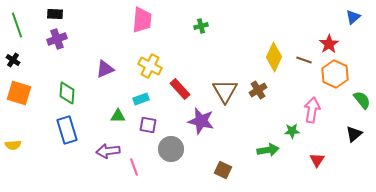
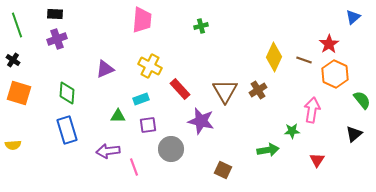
purple square: rotated 18 degrees counterclockwise
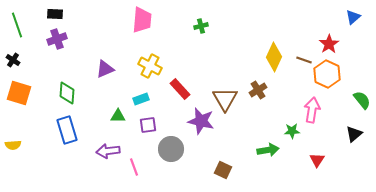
orange hexagon: moved 8 px left
brown triangle: moved 8 px down
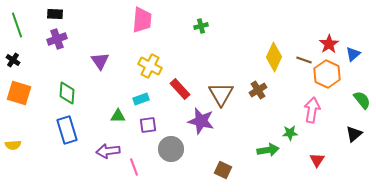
blue triangle: moved 37 px down
purple triangle: moved 5 px left, 8 px up; rotated 42 degrees counterclockwise
brown triangle: moved 4 px left, 5 px up
green star: moved 2 px left, 2 px down
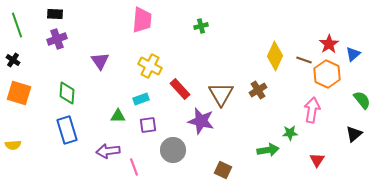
yellow diamond: moved 1 px right, 1 px up
gray circle: moved 2 px right, 1 px down
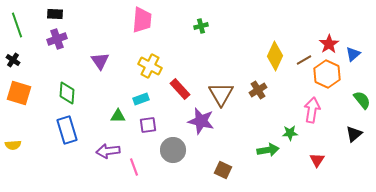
brown line: rotated 49 degrees counterclockwise
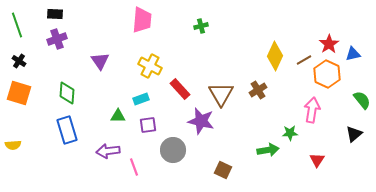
blue triangle: rotated 28 degrees clockwise
black cross: moved 6 px right, 1 px down
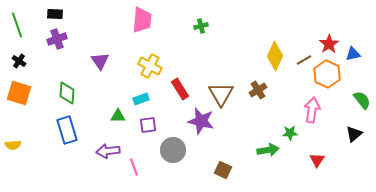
red rectangle: rotated 10 degrees clockwise
